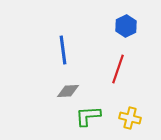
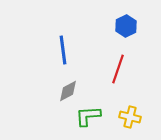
gray diamond: rotated 25 degrees counterclockwise
yellow cross: moved 1 px up
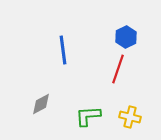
blue hexagon: moved 11 px down
gray diamond: moved 27 px left, 13 px down
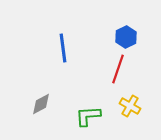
blue line: moved 2 px up
yellow cross: moved 11 px up; rotated 15 degrees clockwise
